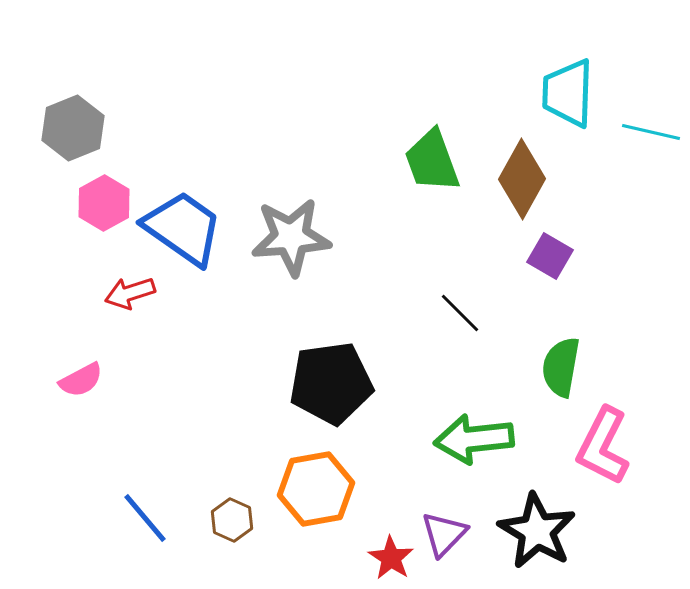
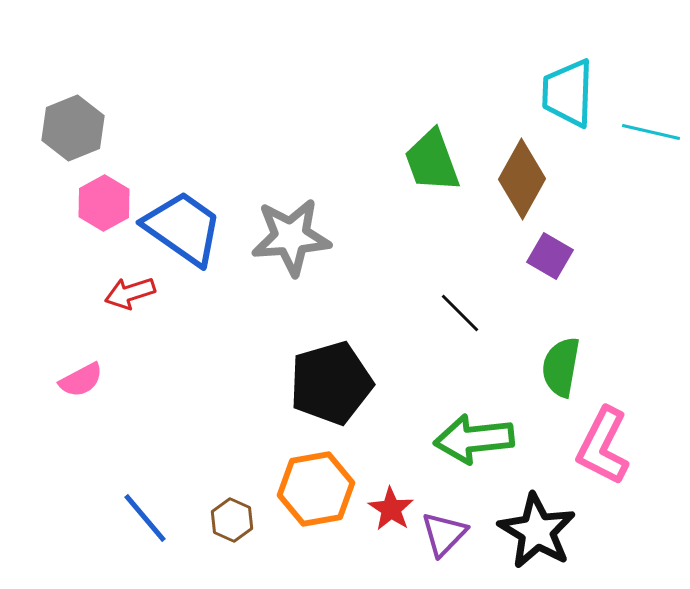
black pentagon: rotated 8 degrees counterclockwise
red star: moved 49 px up
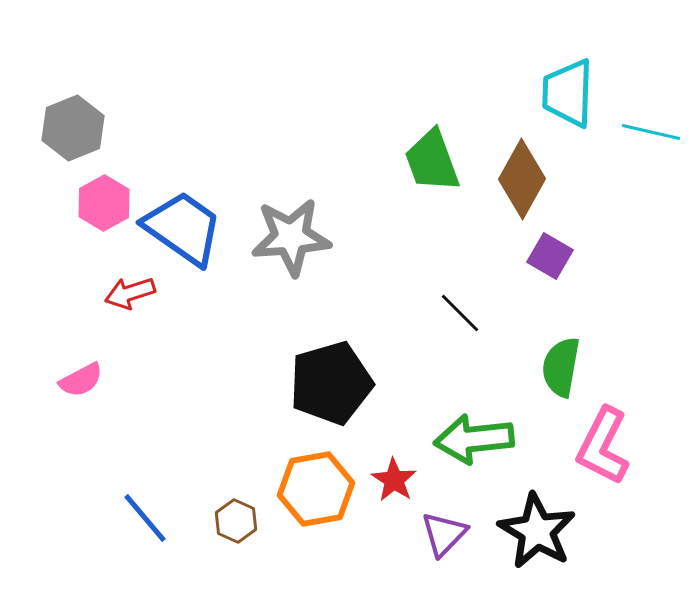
red star: moved 3 px right, 29 px up
brown hexagon: moved 4 px right, 1 px down
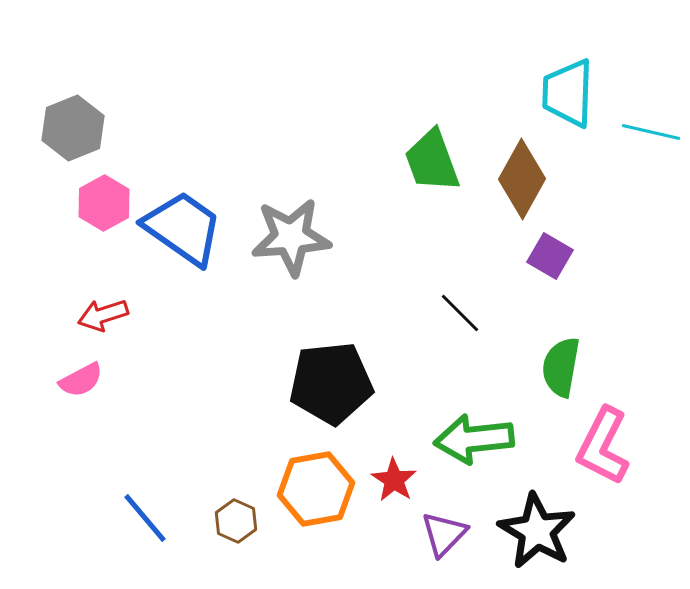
red arrow: moved 27 px left, 22 px down
black pentagon: rotated 10 degrees clockwise
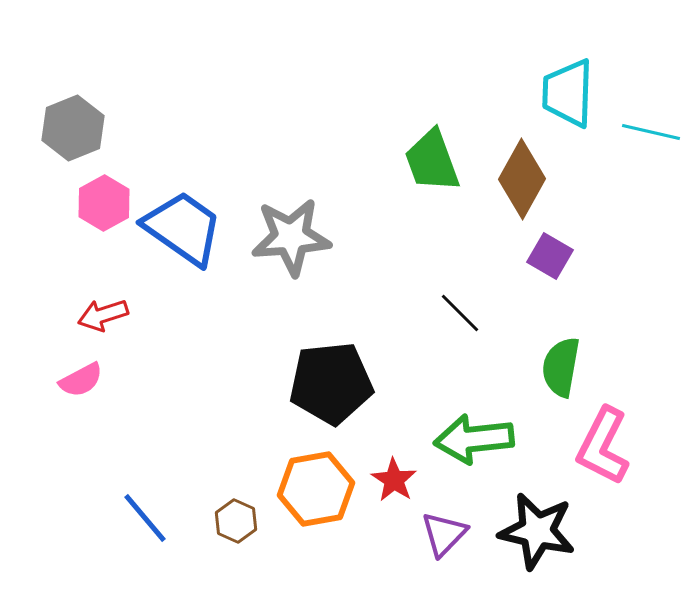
black star: rotated 18 degrees counterclockwise
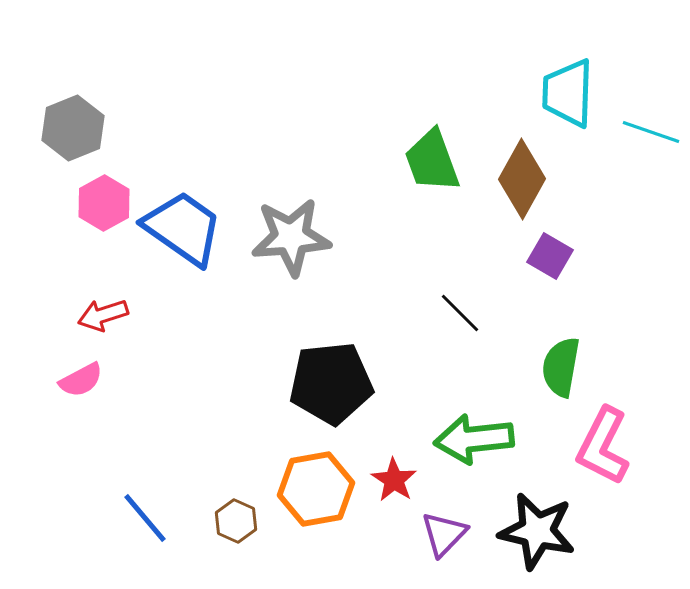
cyan line: rotated 6 degrees clockwise
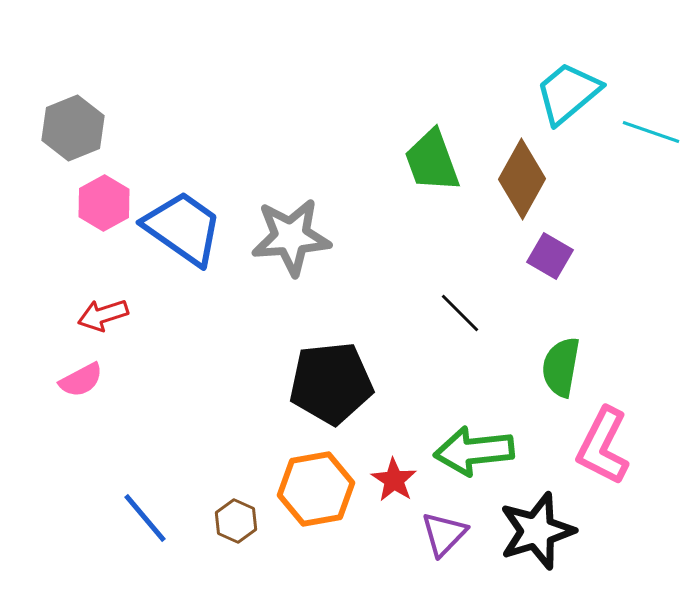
cyan trapezoid: rotated 48 degrees clockwise
green arrow: moved 12 px down
black star: rotated 30 degrees counterclockwise
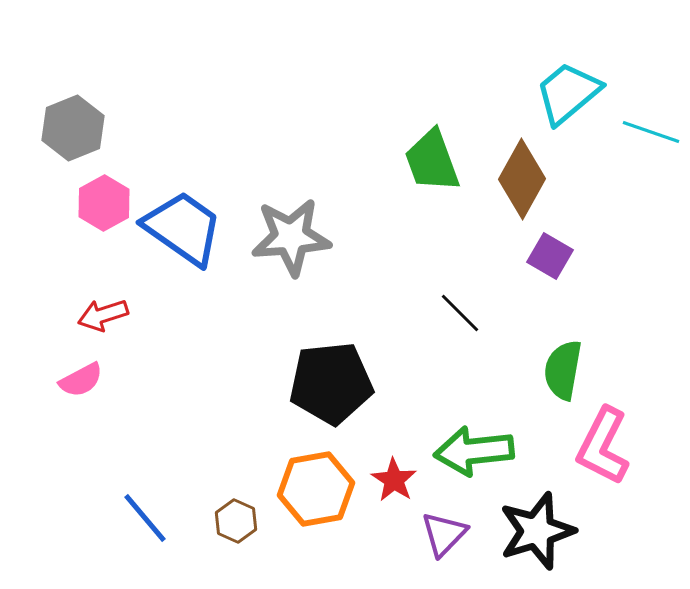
green semicircle: moved 2 px right, 3 px down
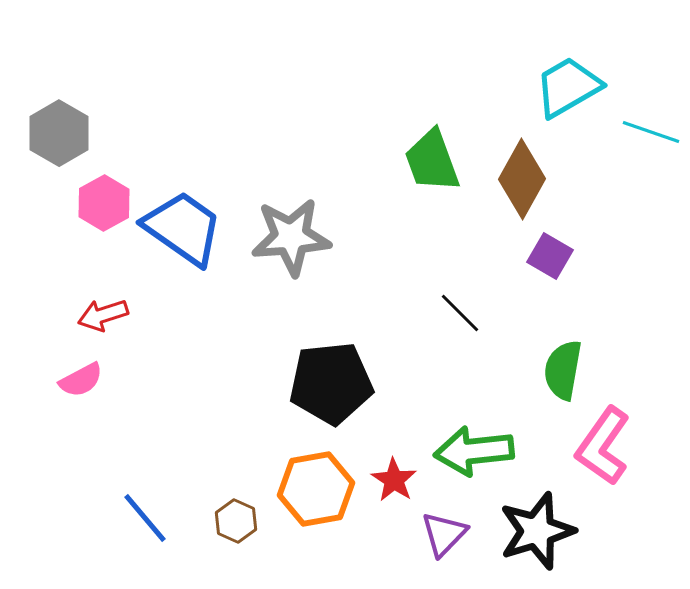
cyan trapezoid: moved 6 px up; rotated 10 degrees clockwise
gray hexagon: moved 14 px left, 5 px down; rotated 8 degrees counterclockwise
pink L-shape: rotated 8 degrees clockwise
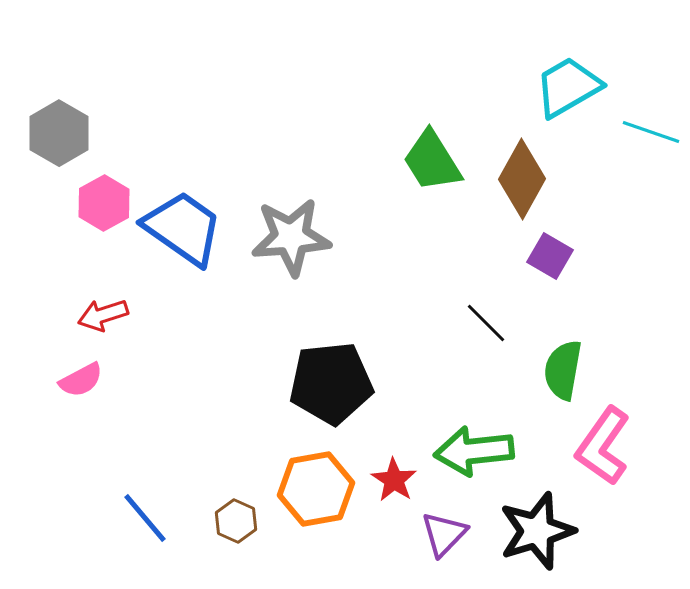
green trapezoid: rotated 12 degrees counterclockwise
black line: moved 26 px right, 10 px down
